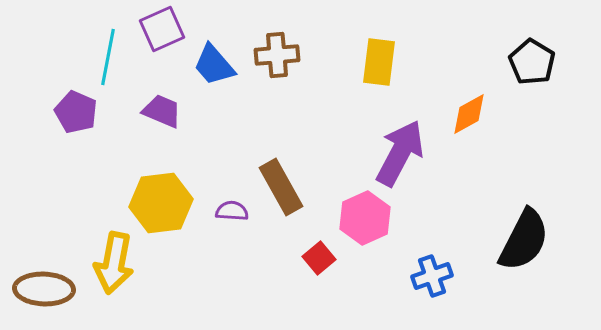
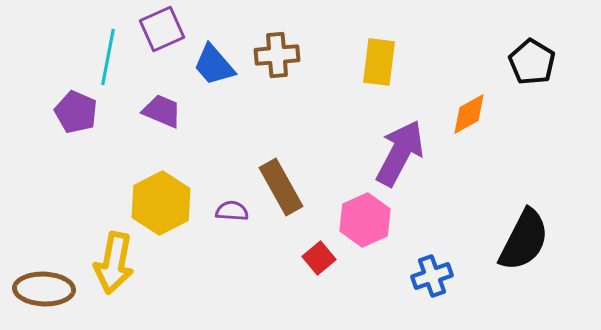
yellow hexagon: rotated 20 degrees counterclockwise
pink hexagon: moved 2 px down
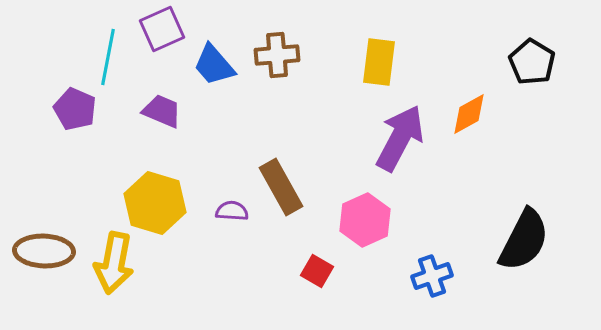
purple pentagon: moved 1 px left, 3 px up
purple arrow: moved 15 px up
yellow hexagon: moved 6 px left; rotated 16 degrees counterclockwise
red square: moved 2 px left, 13 px down; rotated 20 degrees counterclockwise
brown ellipse: moved 38 px up
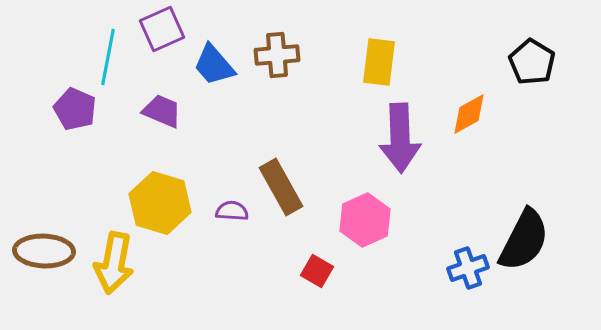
purple arrow: rotated 150 degrees clockwise
yellow hexagon: moved 5 px right
blue cross: moved 36 px right, 8 px up
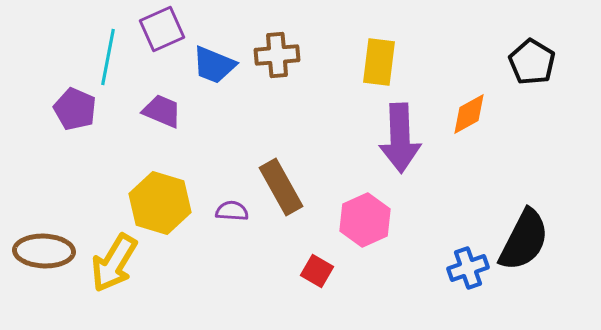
blue trapezoid: rotated 27 degrees counterclockwise
yellow arrow: rotated 20 degrees clockwise
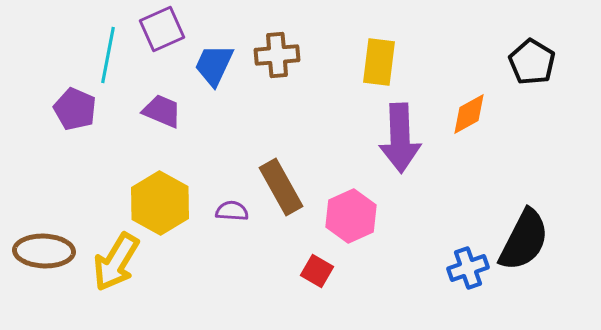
cyan line: moved 2 px up
blue trapezoid: rotated 93 degrees clockwise
yellow hexagon: rotated 12 degrees clockwise
pink hexagon: moved 14 px left, 4 px up
yellow arrow: moved 2 px right, 1 px up
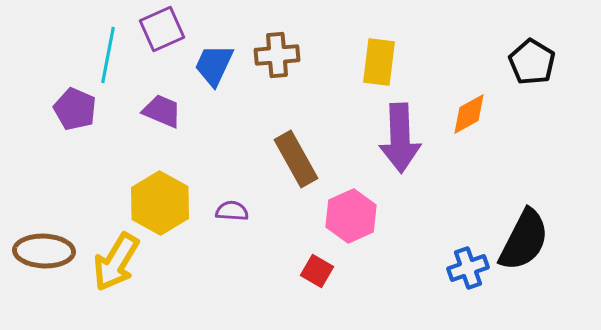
brown rectangle: moved 15 px right, 28 px up
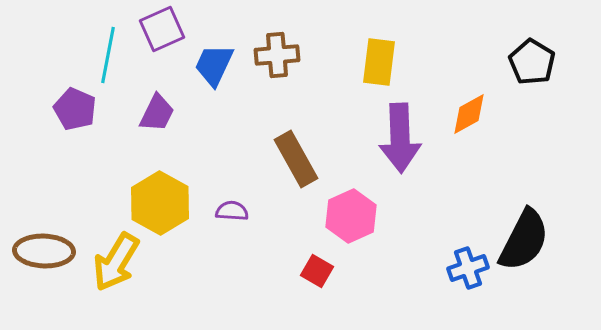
purple trapezoid: moved 5 px left, 2 px down; rotated 93 degrees clockwise
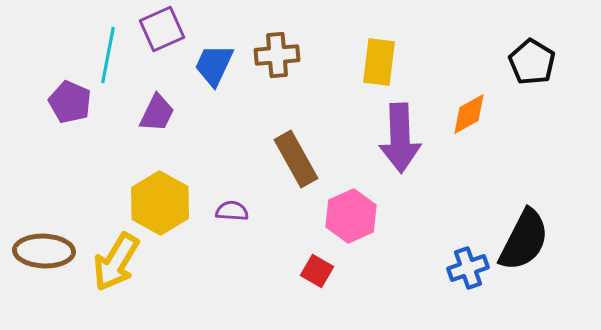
purple pentagon: moved 5 px left, 7 px up
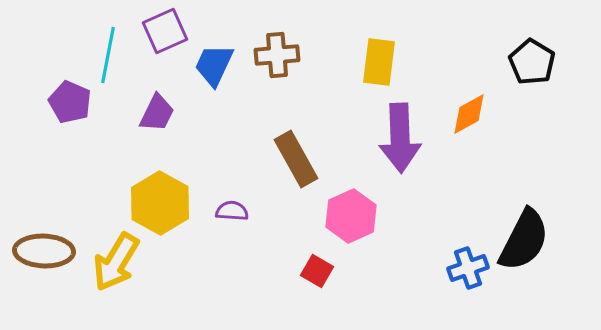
purple square: moved 3 px right, 2 px down
